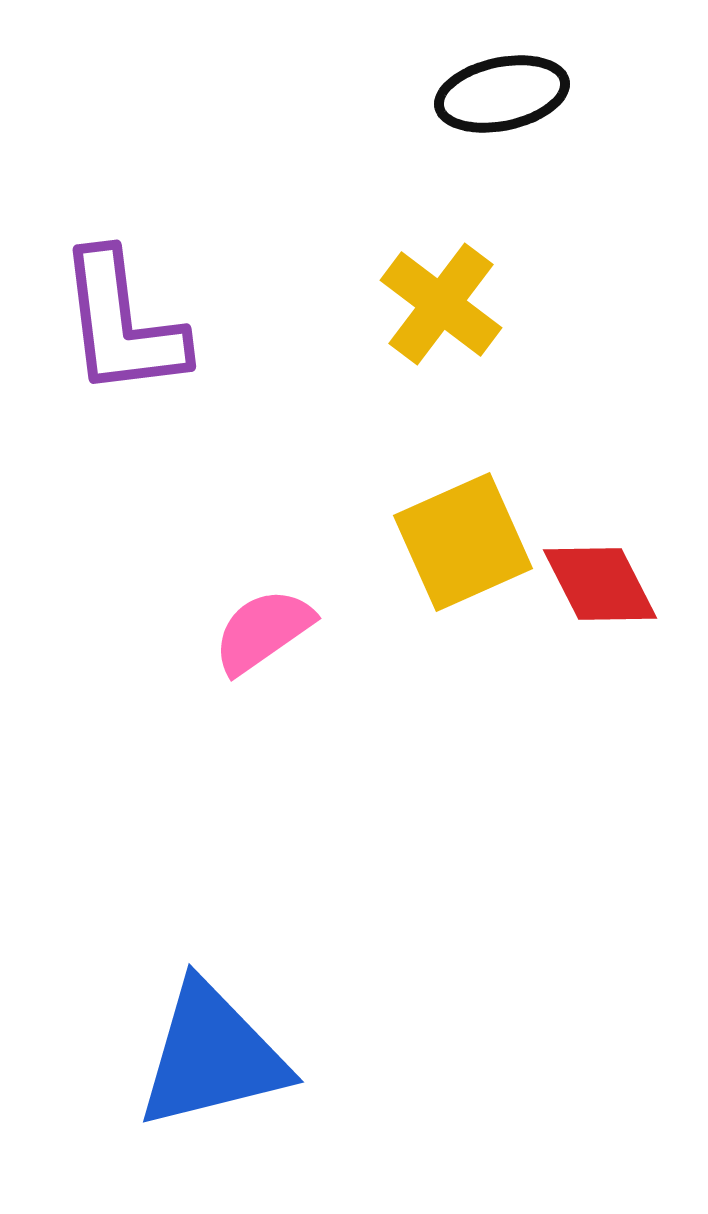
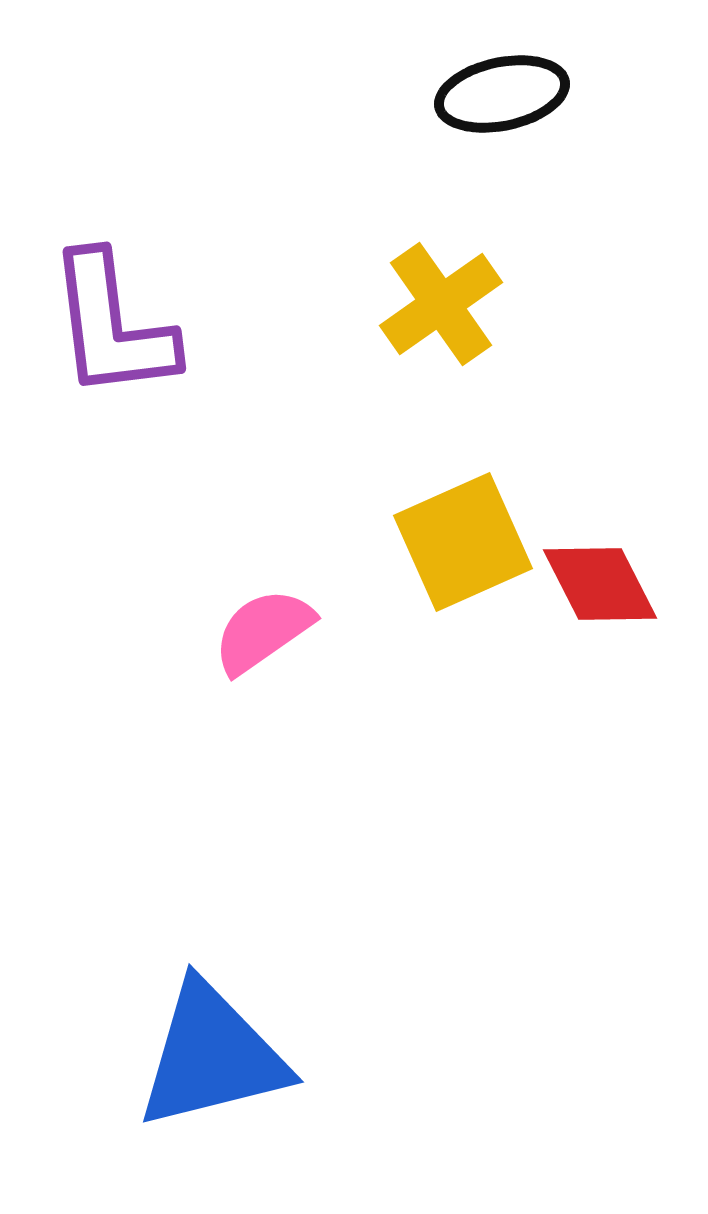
yellow cross: rotated 18 degrees clockwise
purple L-shape: moved 10 px left, 2 px down
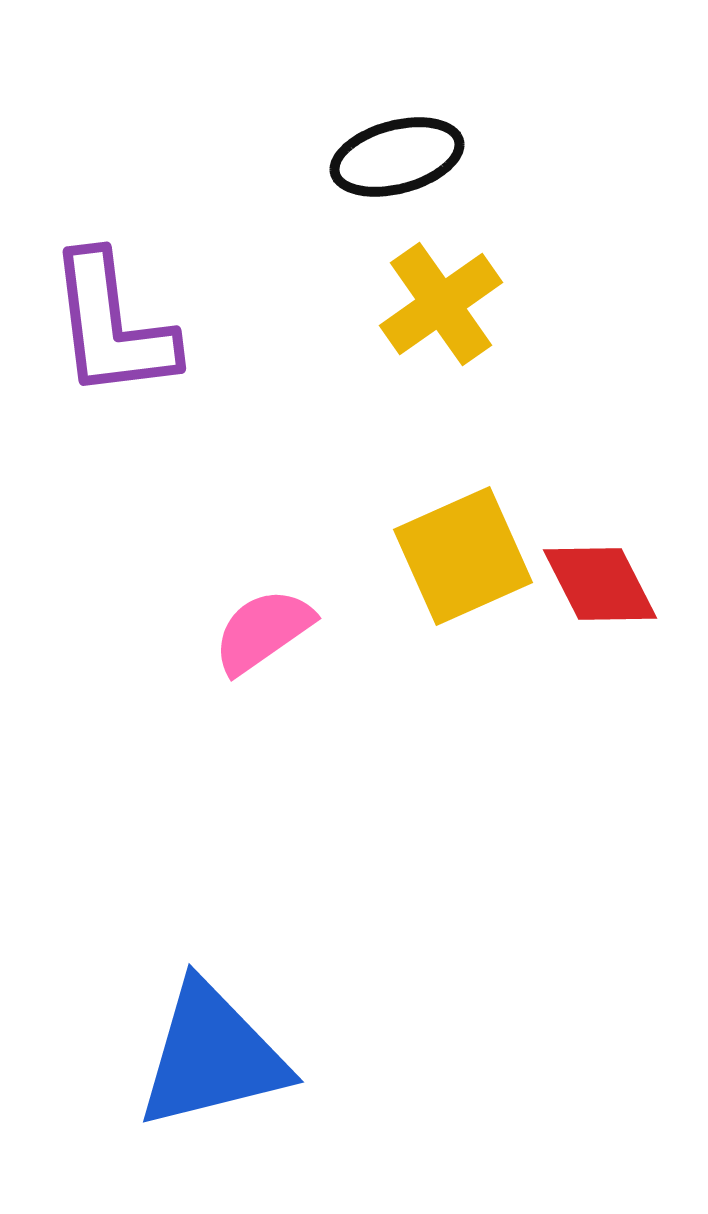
black ellipse: moved 105 px left, 63 px down; rotated 3 degrees counterclockwise
yellow square: moved 14 px down
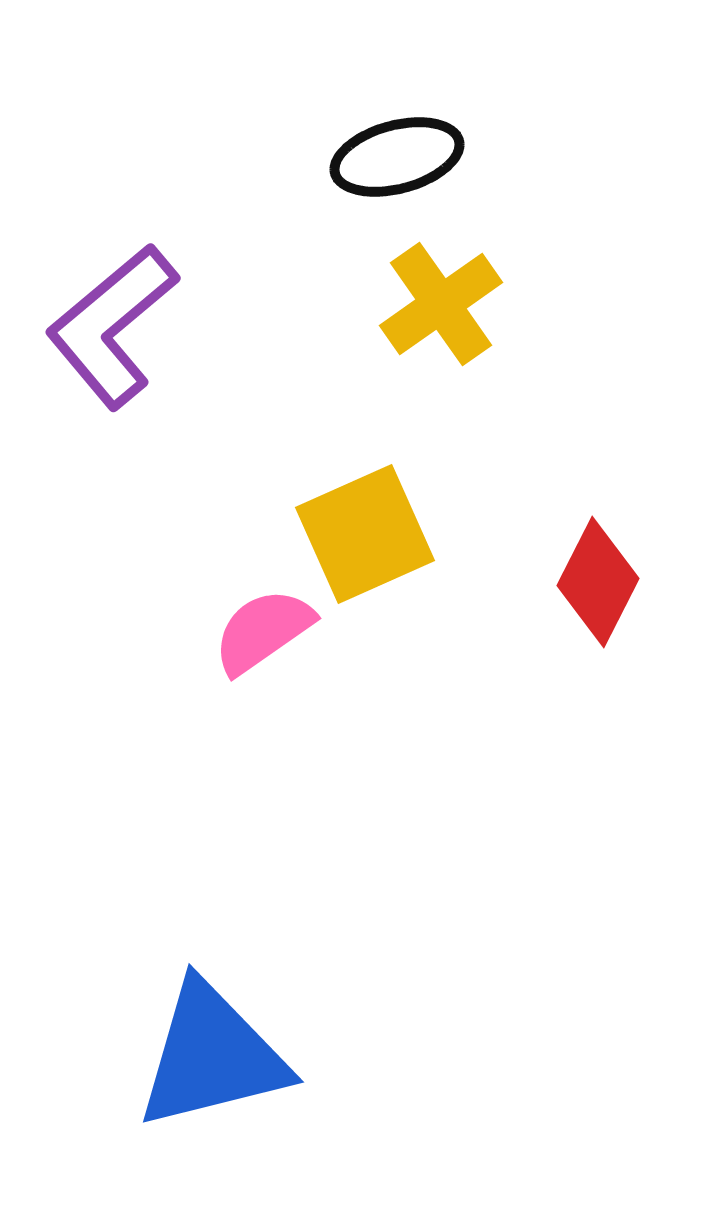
purple L-shape: rotated 57 degrees clockwise
yellow square: moved 98 px left, 22 px up
red diamond: moved 2 px left, 2 px up; rotated 54 degrees clockwise
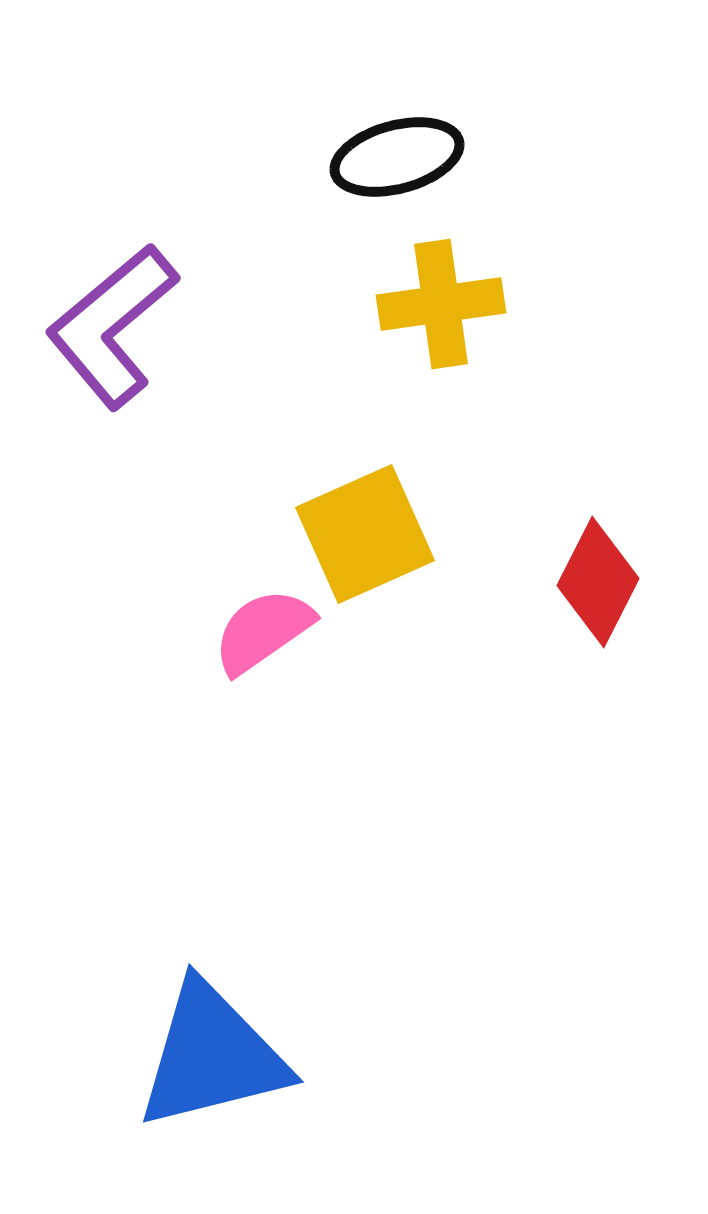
yellow cross: rotated 27 degrees clockwise
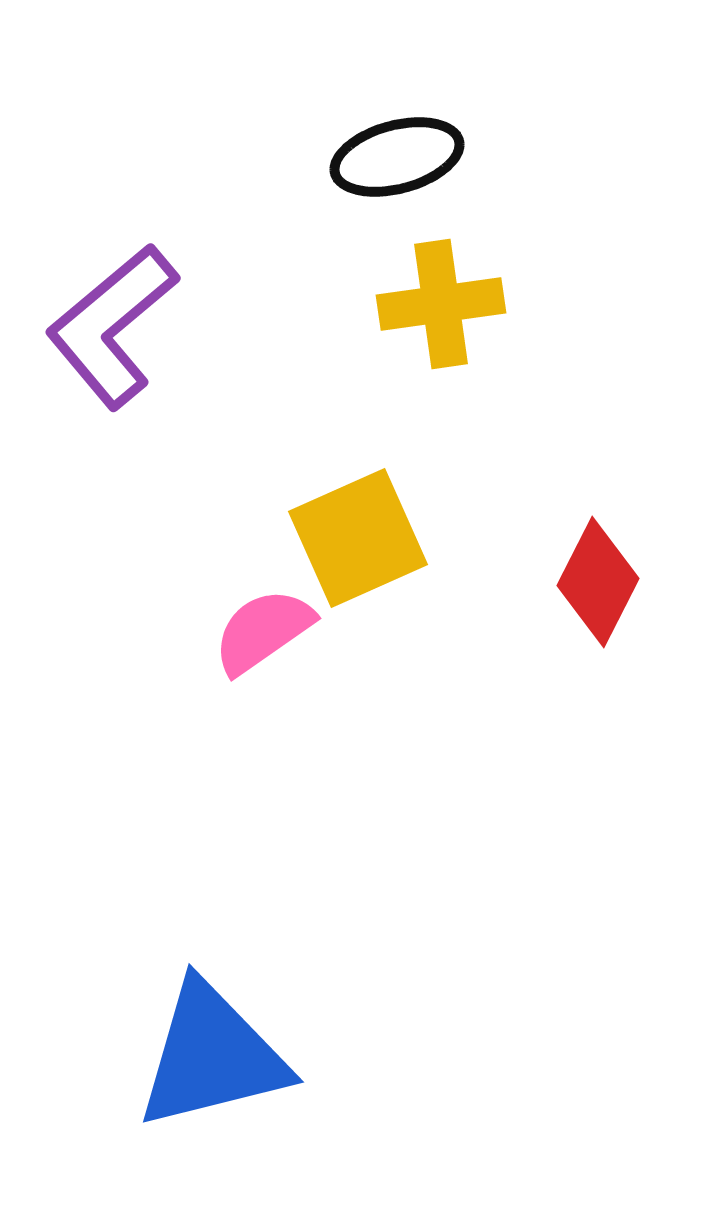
yellow square: moved 7 px left, 4 px down
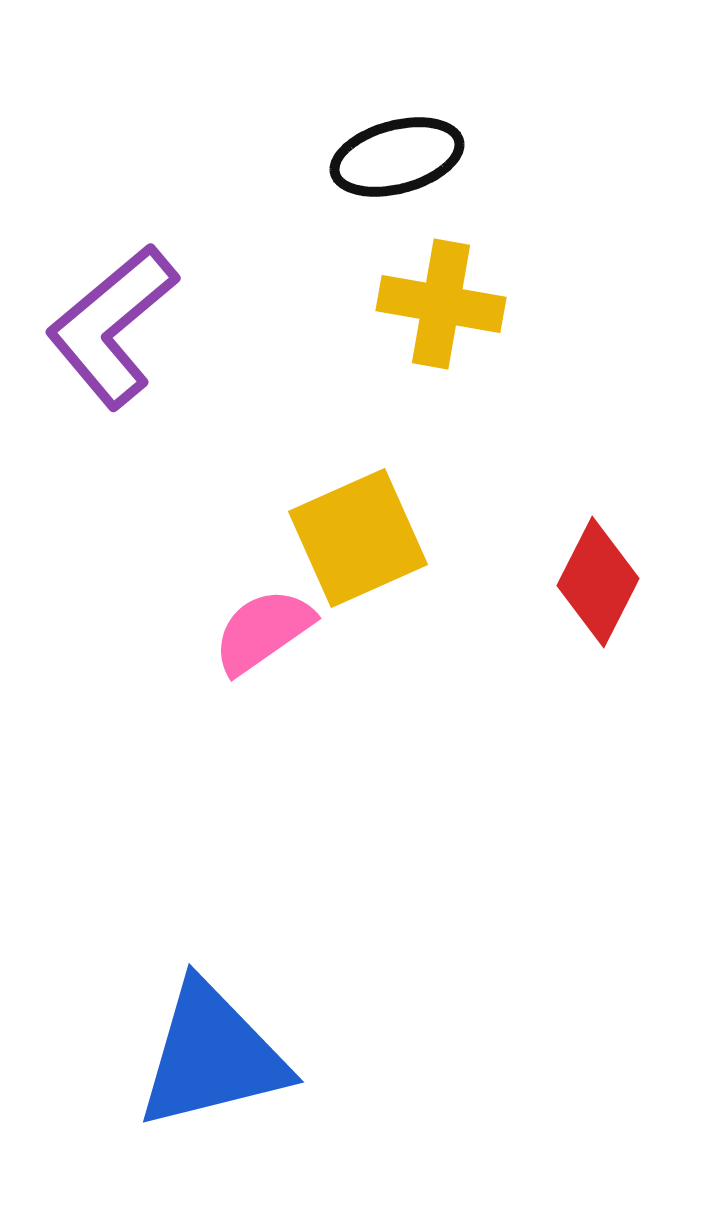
yellow cross: rotated 18 degrees clockwise
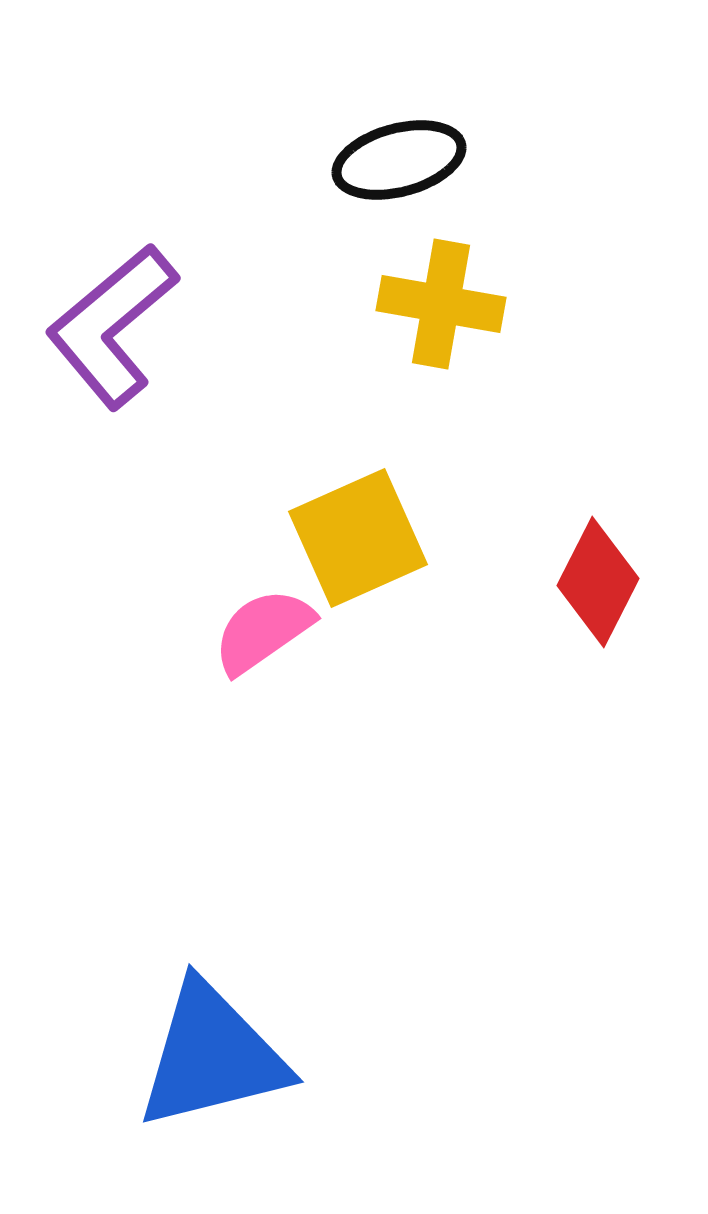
black ellipse: moved 2 px right, 3 px down
